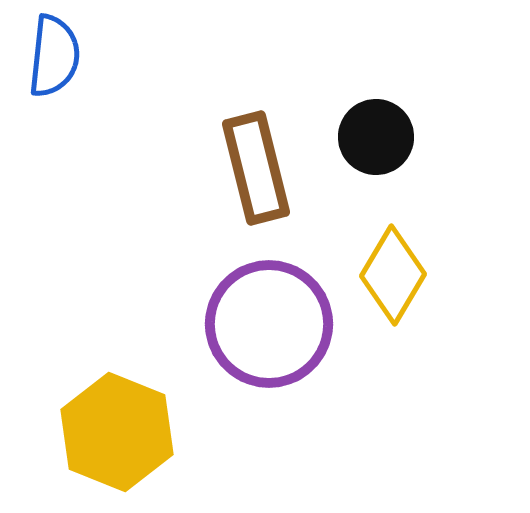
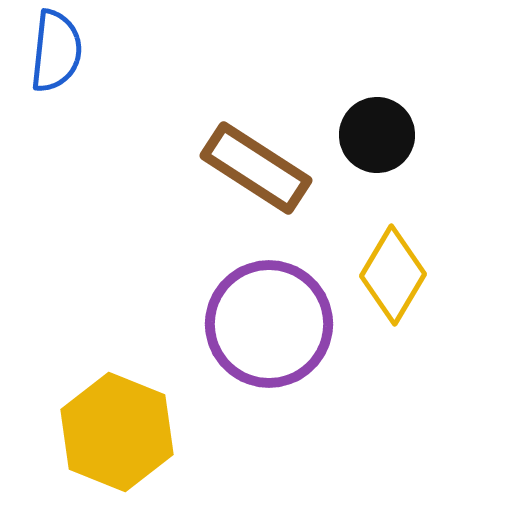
blue semicircle: moved 2 px right, 5 px up
black circle: moved 1 px right, 2 px up
brown rectangle: rotated 43 degrees counterclockwise
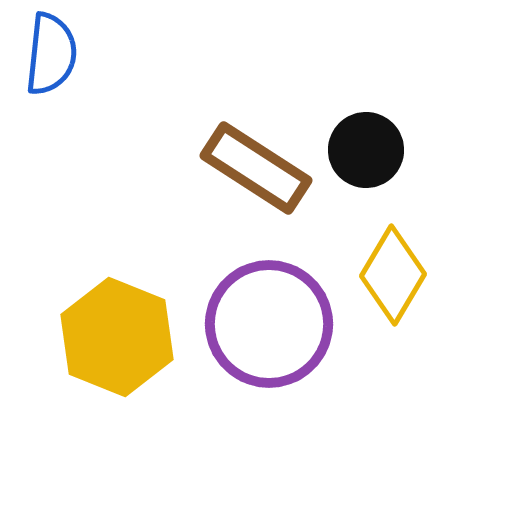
blue semicircle: moved 5 px left, 3 px down
black circle: moved 11 px left, 15 px down
yellow hexagon: moved 95 px up
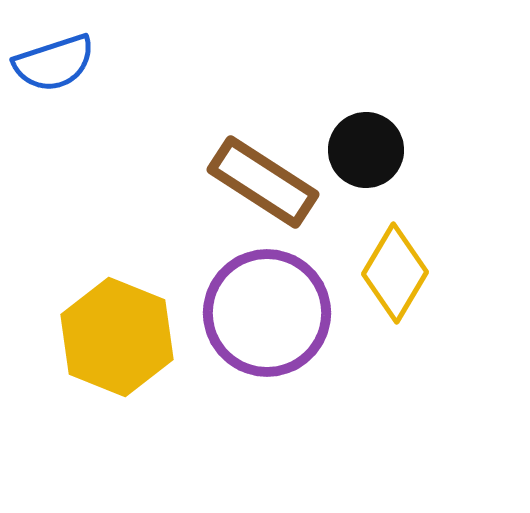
blue semicircle: moved 3 px right, 9 px down; rotated 66 degrees clockwise
brown rectangle: moved 7 px right, 14 px down
yellow diamond: moved 2 px right, 2 px up
purple circle: moved 2 px left, 11 px up
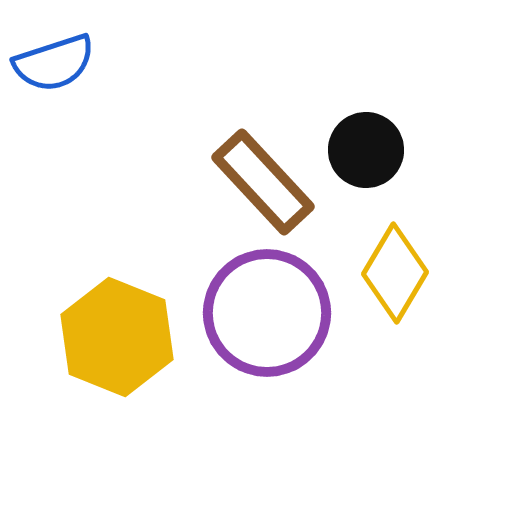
brown rectangle: rotated 14 degrees clockwise
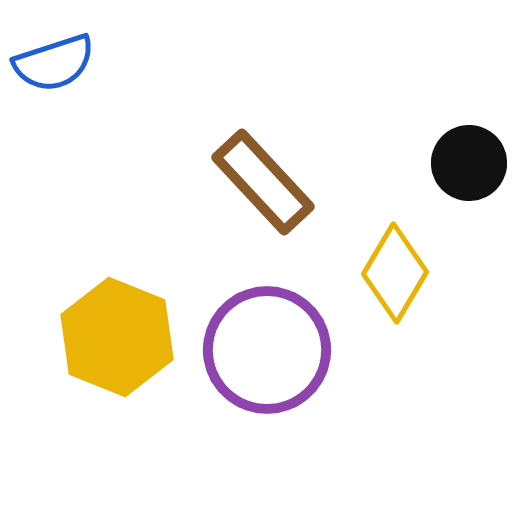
black circle: moved 103 px right, 13 px down
purple circle: moved 37 px down
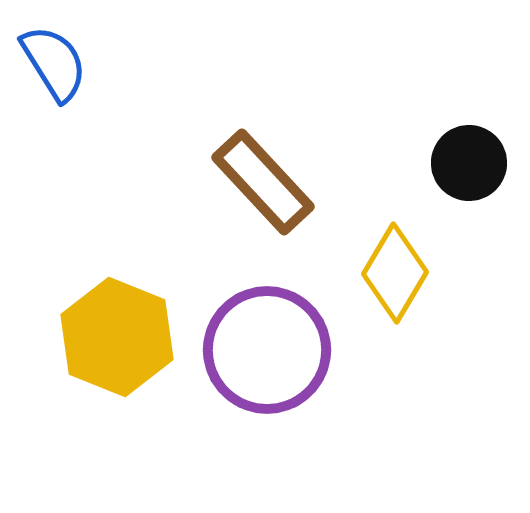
blue semicircle: rotated 104 degrees counterclockwise
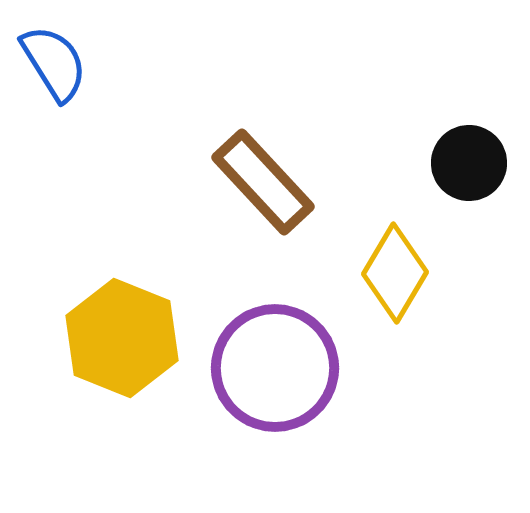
yellow hexagon: moved 5 px right, 1 px down
purple circle: moved 8 px right, 18 px down
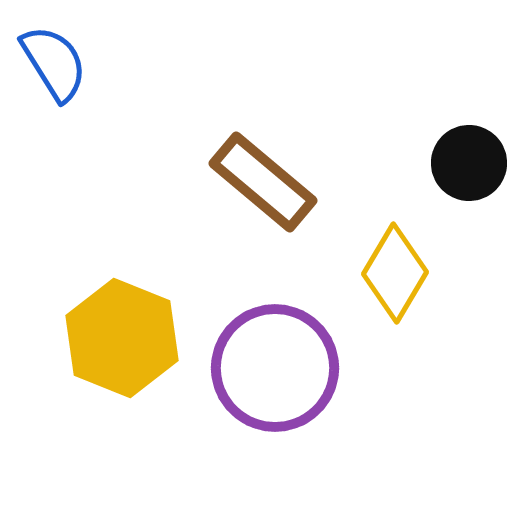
brown rectangle: rotated 7 degrees counterclockwise
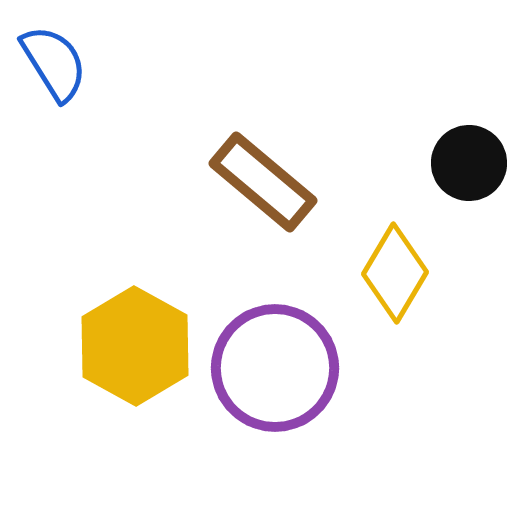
yellow hexagon: moved 13 px right, 8 px down; rotated 7 degrees clockwise
